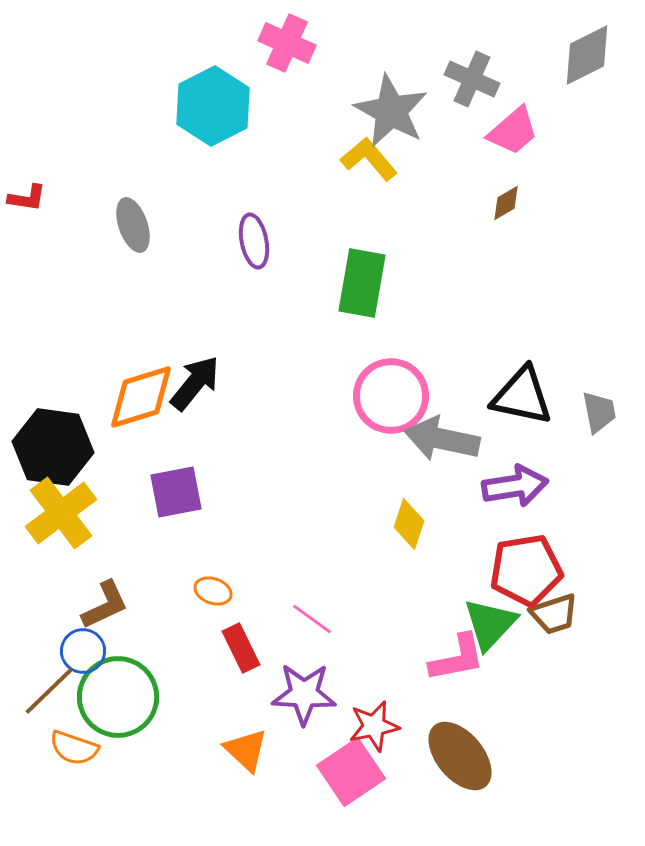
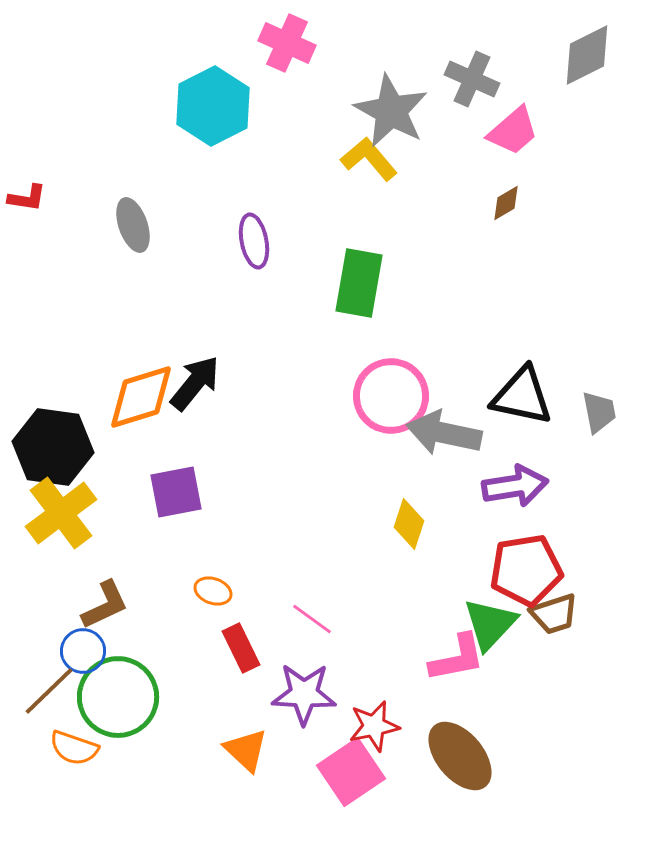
green rectangle: moved 3 px left
gray arrow: moved 2 px right, 6 px up
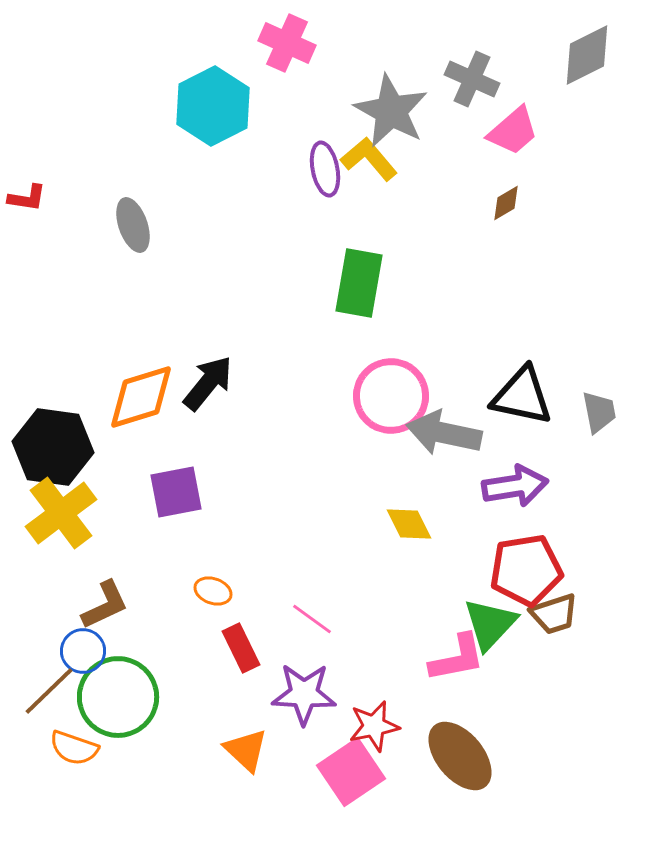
purple ellipse: moved 71 px right, 72 px up
black arrow: moved 13 px right
yellow diamond: rotated 45 degrees counterclockwise
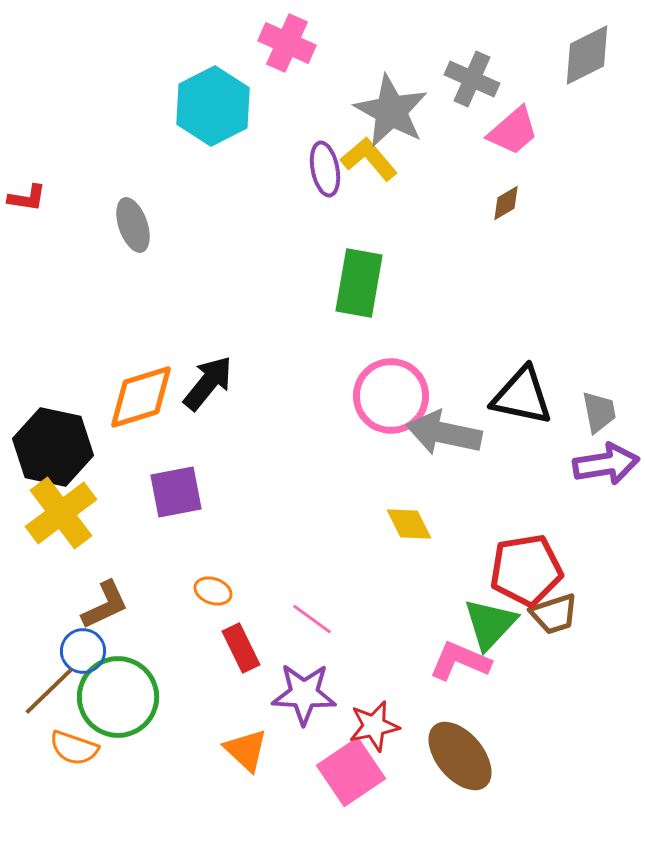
black hexagon: rotated 4 degrees clockwise
purple arrow: moved 91 px right, 22 px up
pink L-shape: moved 3 px right, 3 px down; rotated 146 degrees counterclockwise
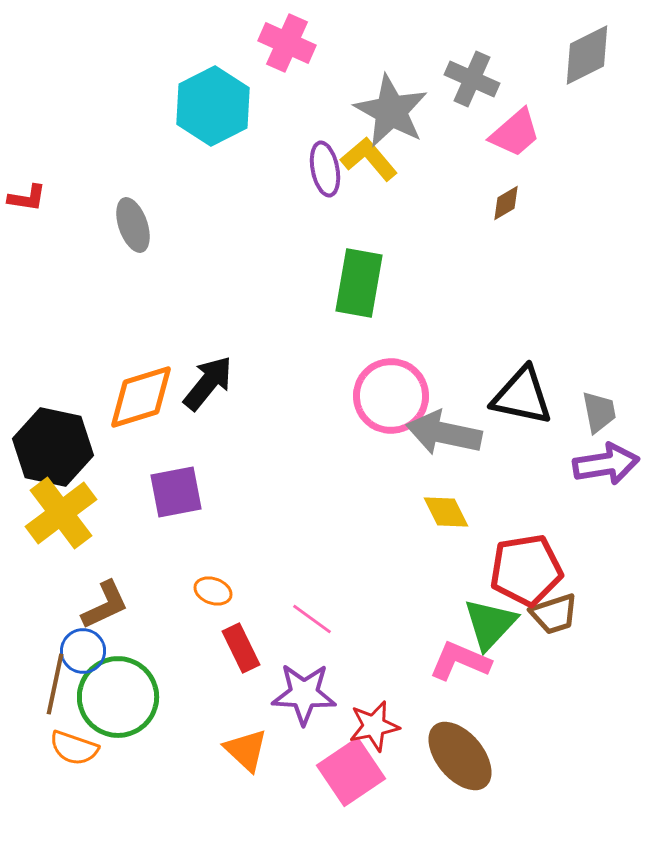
pink trapezoid: moved 2 px right, 2 px down
yellow diamond: moved 37 px right, 12 px up
brown line: moved 6 px right, 7 px up; rotated 34 degrees counterclockwise
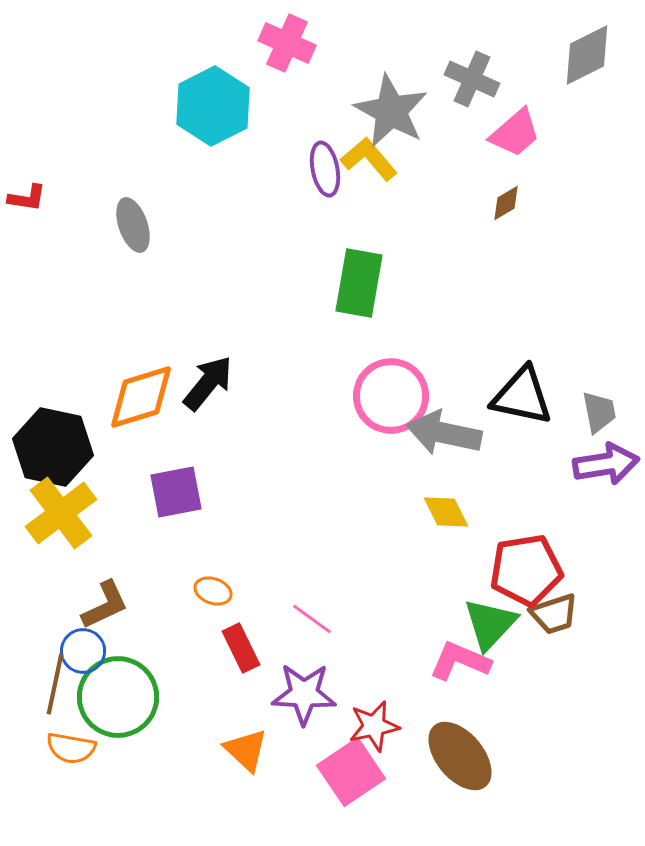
orange semicircle: moved 3 px left; rotated 9 degrees counterclockwise
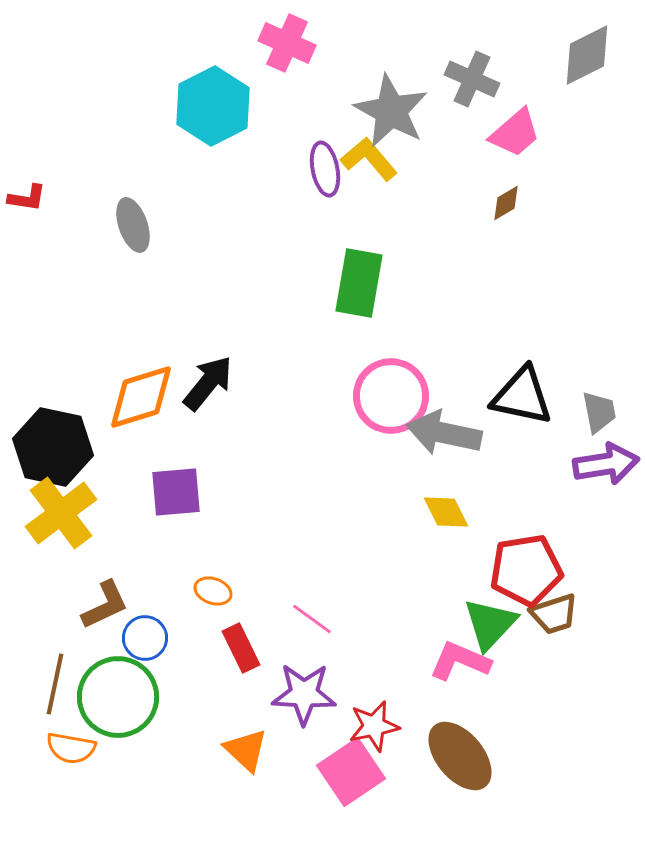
purple square: rotated 6 degrees clockwise
blue circle: moved 62 px right, 13 px up
